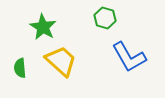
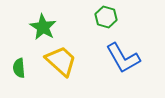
green hexagon: moved 1 px right, 1 px up
blue L-shape: moved 6 px left, 1 px down
green semicircle: moved 1 px left
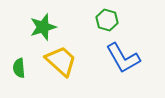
green hexagon: moved 1 px right, 3 px down
green star: rotated 24 degrees clockwise
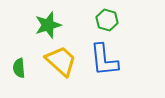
green star: moved 5 px right, 2 px up
blue L-shape: moved 19 px left, 2 px down; rotated 24 degrees clockwise
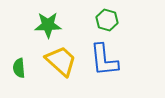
green star: rotated 16 degrees clockwise
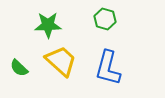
green hexagon: moved 2 px left, 1 px up
blue L-shape: moved 4 px right, 8 px down; rotated 21 degrees clockwise
green semicircle: rotated 42 degrees counterclockwise
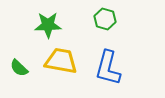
yellow trapezoid: rotated 32 degrees counterclockwise
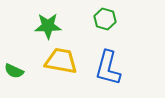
green star: moved 1 px down
green semicircle: moved 5 px left, 3 px down; rotated 18 degrees counterclockwise
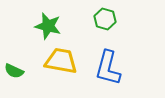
green star: rotated 16 degrees clockwise
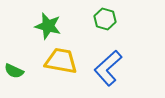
blue L-shape: rotated 33 degrees clockwise
